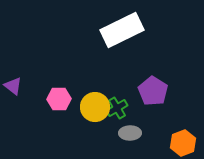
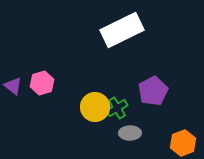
purple pentagon: rotated 12 degrees clockwise
pink hexagon: moved 17 px left, 16 px up; rotated 15 degrees counterclockwise
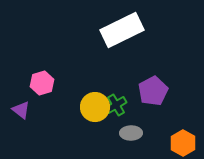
purple triangle: moved 8 px right, 24 px down
green cross: moved 1 px left, 3 px up
gray ellipse: moved 1 px right
orange hexagon: rotated 10 degrees counterclockwise
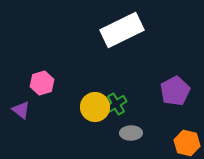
purple pentagon: moved 22 px right
green cross: moved 1 px up
orange hexagon: moved 4 px right; rotated 15 degrees counterclockwise
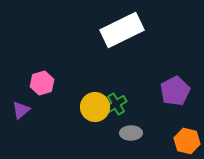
purple triangle: rotated 42 degrees clockwise
orange hexagon: moved 2 px up
